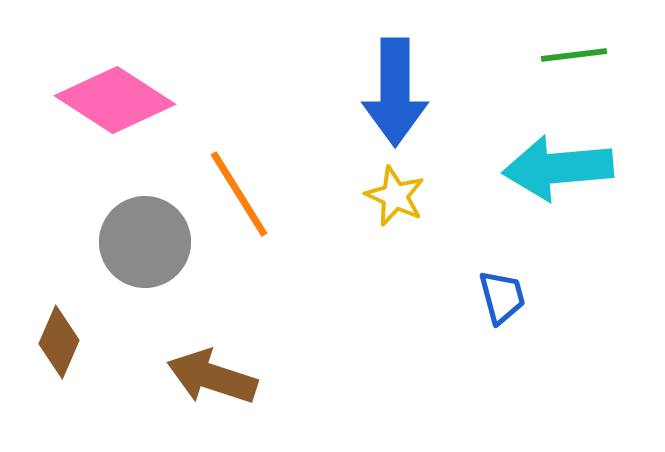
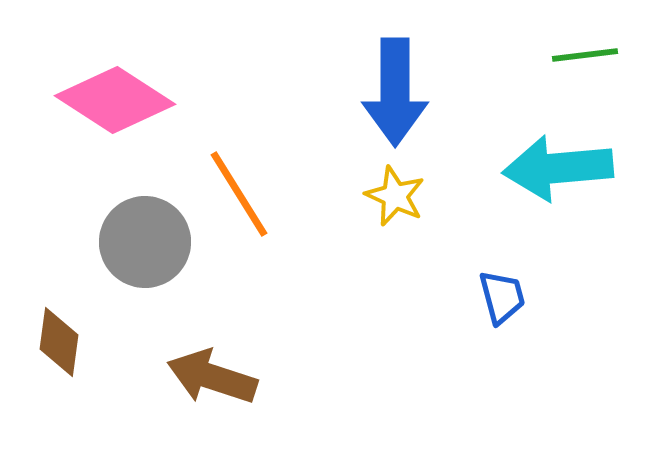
green line: moved 11 px right
brown diamond: rotated 16 degrees counterclockwise
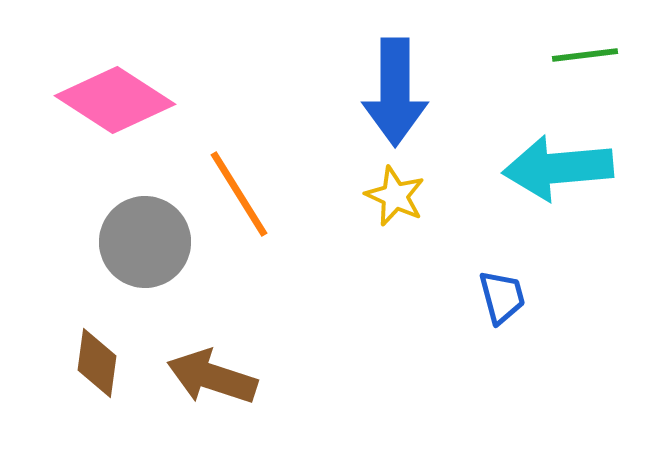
brown diamond: moved 38 px right, 21 px down
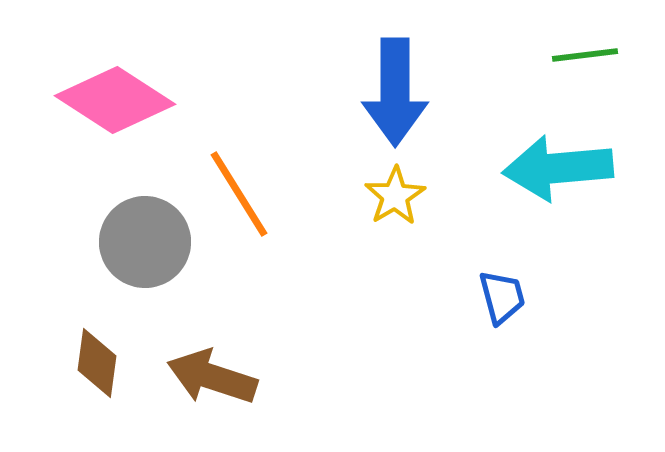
yellow star: rotated 16 degrees clockwise
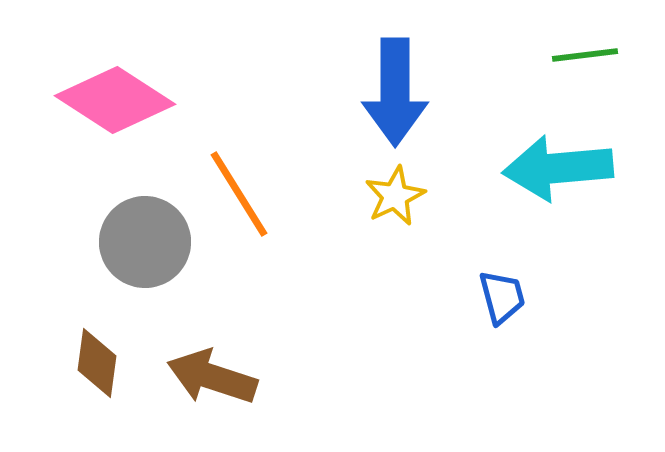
yellow star: rotated 6 degrees clockwise
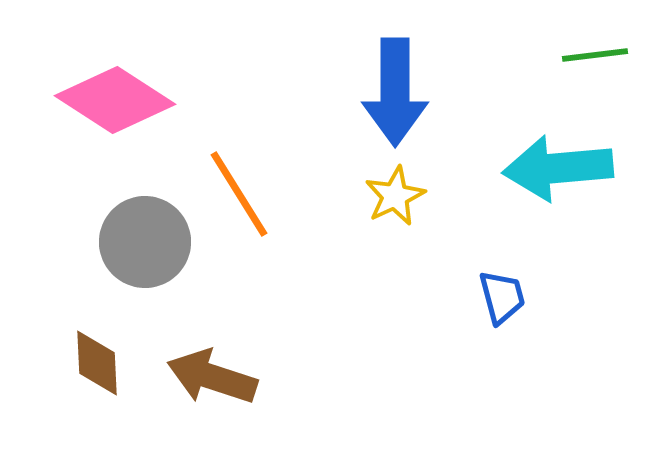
green line: moved 10 px right
brown diamond: rotated 10 degrees counterclockwise
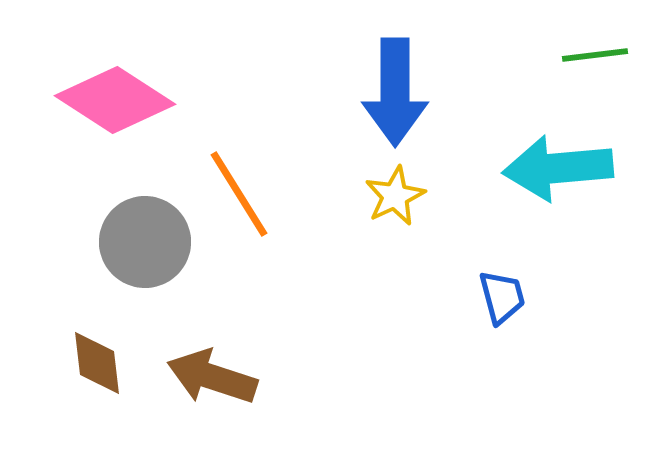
brown diamond: rotated 4 degrees counterclockwise
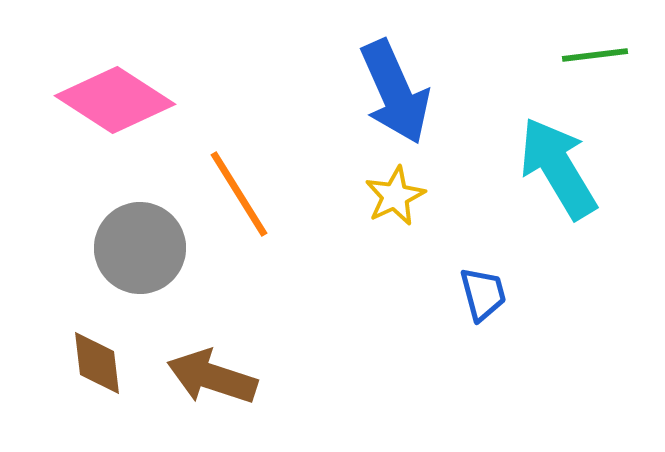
blue arrow: rotated 24 degrees counterclockwise
cyan arrow: rotated 64 degrees clockwise
gray circle: moved 5 px left, 6 px down
blue trapezoid: moved 19 px left, 3 px up
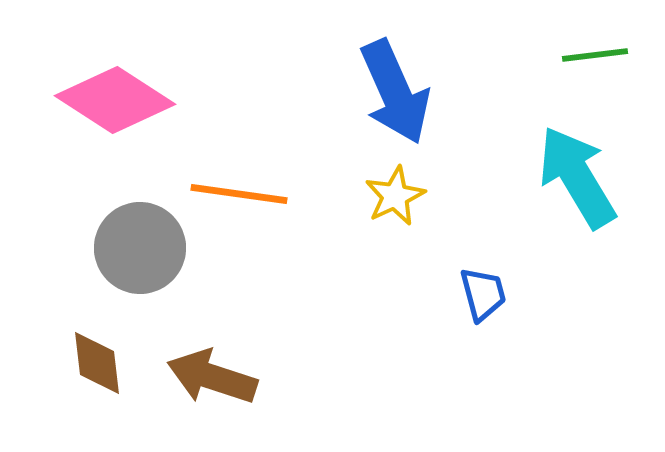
cyan arrow: moved 19 px right, 9 px down
orange line: rotated 50 degrees counterclockwise
